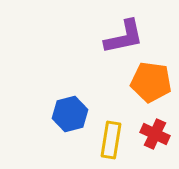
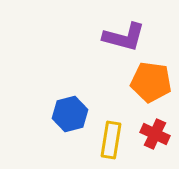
purple L-shape: rotated 27 degrees clockwise
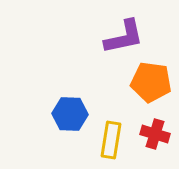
purple L-shape: rotated 27 degrees counterclockwise
blue hexagon: rotated 16 degrees clockwise
red cross: rotated 8 degrees counterclockwise
